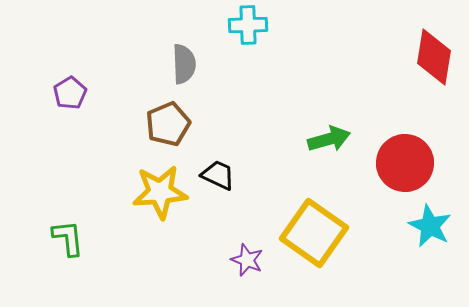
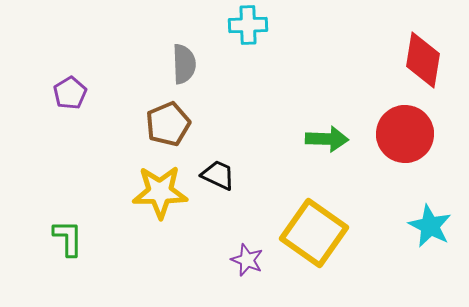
red diamond: moved 11 px left, 3 px down
green arrow: moved 2 px left; rotated 18 degrees clockwise
red circle: moved 29 px up
yellow star: rotated 4 degrees clockwise
green L-shape: rotated 6 degrees clockwise
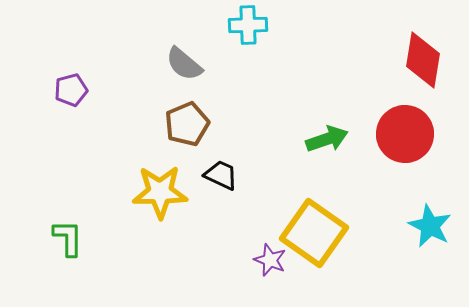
gray semicircle: rotated 132 degrees clockwise
purple pentagon: moved 1 px right, 3 px up; rotated 16 degrees clockwise
brown pentagon: moved 19 px right
green arrow: rotated 21 degrees counterclockwise
black trapezoid: moved 3 px right
purple star: moved 23 px right
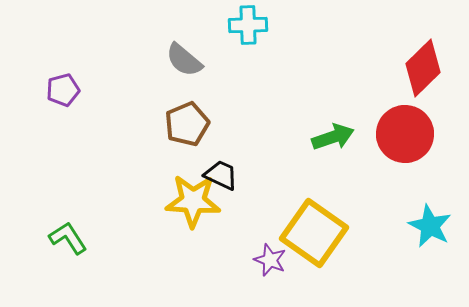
red diamond: moved 8 px down; rotated 36 degrees clockwise
gray semicircle: moved 4 px up
purple pentagon: moved 8 px left
green arrow: moved 6 px right, 2 px up
yellow star: moved 33 px right, 9 px down; rotated 4 degrees clockwise
green L-shape: rotated 33 degrees counterclockwise
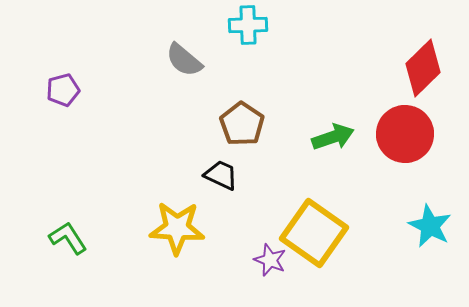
brown pentagon: moved 55 px right; rotated 15 degrees counterclockwise
yellow star: moved 16 px left, 27 px down
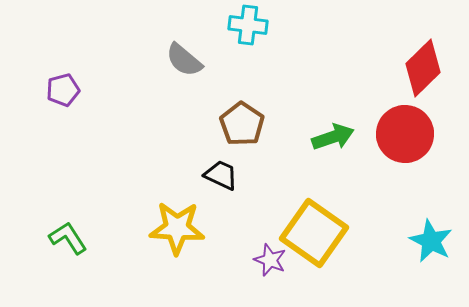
cyan cross: rotated 9 degrees clockwise
cyan star: moved 1 px right, 15 px down
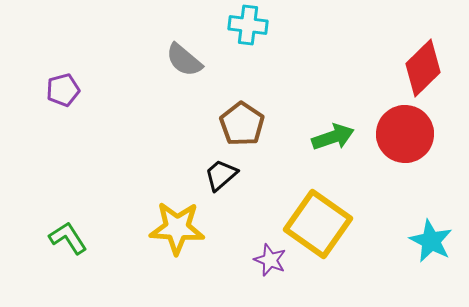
black trapezoid: rotated 66 degrees counterclockwise
yellow square: moved 4 px right, 9 px up
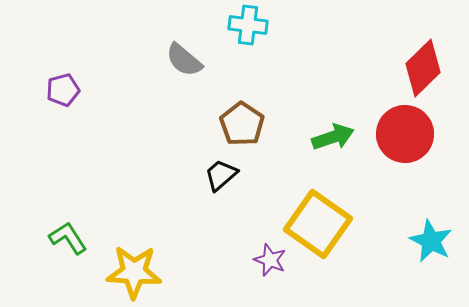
yellow star: moved 43 px left, 44 px down
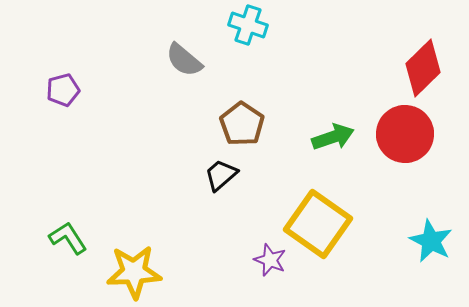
cyan cross: rotated 12 degrees clockwise
yellow star: rotated 6 degrees counterclockwise
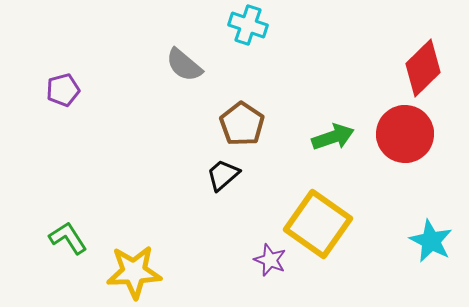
gray semicircle: moved 5 px down
black trapezoid: moved 2 px right
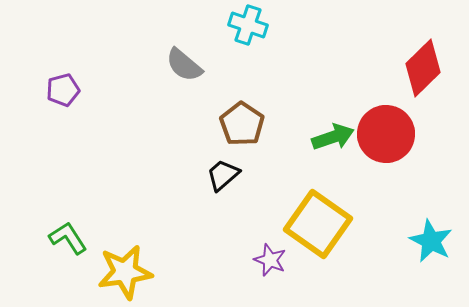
red circle: moved 19 px left
yellow star: moved 9 px left; rotated 6 degrees counterclockwise
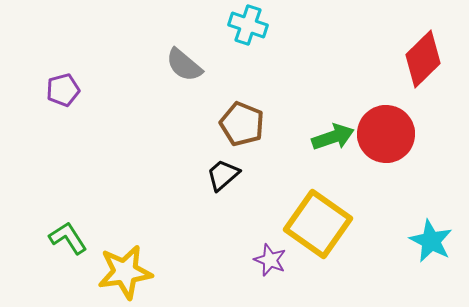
red diamond: moved 9 px up
brown pentagon: rotated 12 degrees counterclockwise
